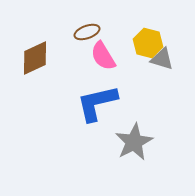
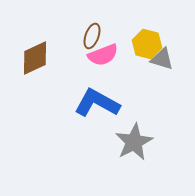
brown ellipse: moved 5 px right, 4 px down; rotated 50 degrees counterclockwise
yellow hexagon: moved 1 px left, 1 px down
pink semicircle: moved 1 px up; rotated 80 degrees counterclockwise
blue L-shape: rotated 42 degrees clockwise
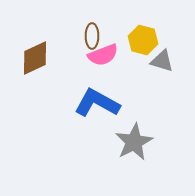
brown ellipse: rotated 20 degrees counterclockwise
yellow hexagon: moved 4 px left, 4 px up
gray triangle: moved 2 px down
